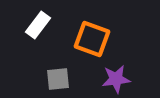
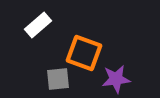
white rectangle: rotated 12 degrees clockwise
orange square: moved 8 px left, 14 px down
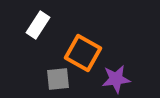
white rectangle: rotated 16 degrees counterclockwise
orange square: moved 1 px left; rotated 9 degrees clockwise
